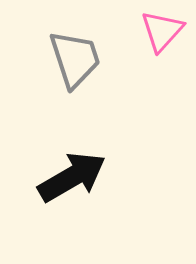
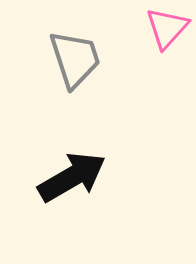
pink triangle: moved 5 px right, 3 px up
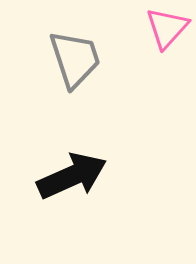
black arrow: moved 1 px up; rotated 6 degrees clockwise
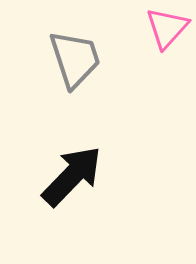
black arrow: rotated 22 degrees counterclockwise
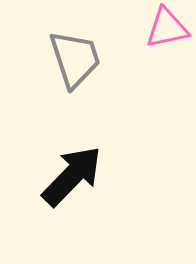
pink triangle: rotated 36 degrees clockwise
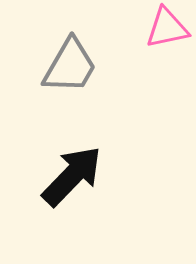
gray trapezoid: moved 5 px left, 7 px down; rotated 48 degrees clockwise
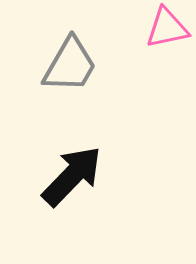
gray trapezoid: moved 1 px up
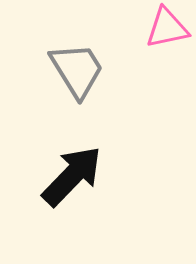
gray trapezoid: moved 7 px right, 5 px down; rotated 62 degrees counterclockwise
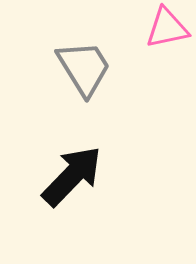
gray trapezoid: moved 7 px right, 2 px up
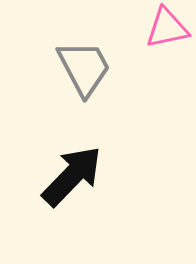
gray trapezoid: rotated 4 degrees clockwise
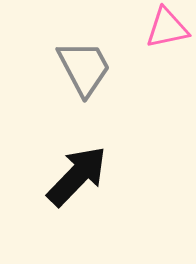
black arrow: moved 5 px right
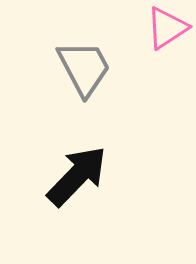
pink triangle: rotated 21 degrees counterclockwise
